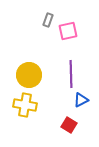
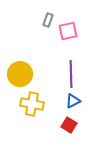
yellow circle: moved 9 px left, 1 px up
blue triangle: moved 8 px left, 1 px down
yellow cross: moved 7 px right, 1 px up
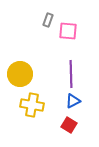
pink square: rotated 18 degrees clockwise
yellow cross: moved 1 px down
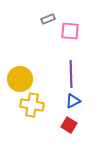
gray rectangle: moved 1 px up; rotated 48 degrees clockwise
pink square: moved 2 px right
yellow circle: moved 5 px down
